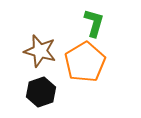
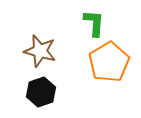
green L-shape: rotated 12 degrees counterclockwise
orange pentagon: moved 24 px right
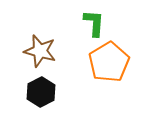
black hexagon: rotated 8 degrees counterclockwise
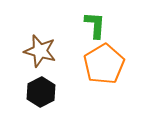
green L-shape: moved 1 px right, 2 px down
orange pentagon: moved 5 px left, 2 px down
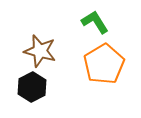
green L-shape: moved 3 px up; rotated 36 degrees counterclockwise
black hexagon: moved 9 px left, 5 px up
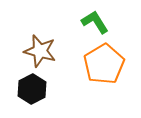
black hexagon: moved 2 px down
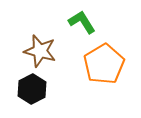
green L-shape: moved 13 px left
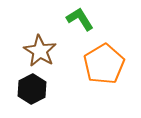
green L-shape: moved 2 px left, 3 px up
brown star: rotated 16 degrees clockwise
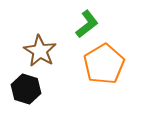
green L-shape: moved 7 px right, 5 px down; rotated 84 degrees clockwise
black hexagon: moved 6 px left; rotated 16 degrees counterclockwise
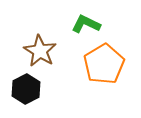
green L-shape: moved 1 px left; rotated 116 degrees counterclockwise
black hexagon: rotated 16 degrees clockwise
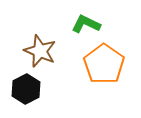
brown star: rotated 8 degrees counterclockwise
orange pentagon: rotated 6 degrees counterclockwise
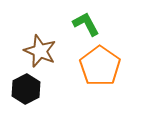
green L-shape: rotated 36 degrees clockwise
orange pentagon: moved 4 px left, 2 px down
